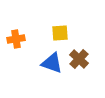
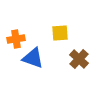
blue triangle: moved 19 px left, 5 px up
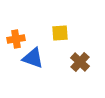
brown cross: moved 1 px right, 3 px down
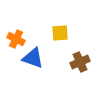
orange cross: rotated 36 degrees clockwise
brown cross: rotated 24 degrees clockwise
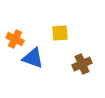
orange cross: moved 1 px left
brown cross: moved 2 px right, 2 px down
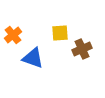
orange cross: moved 2 px left, 4 px up; rotated 24 degrees clockwise
brown cross: moved 15 px up
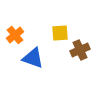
orange cross: moved 2 px right
brown cross: moved 2 px left, 1 px down
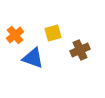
yellow square: moved 7 px left; rotated 12 degrees counterclockwise
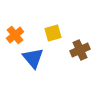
blue triangle: rotated 30 degrees clockwise
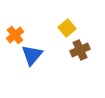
yellow square: moved 14 px right, 5 px up; rotated 24 degrees counterclockwise
blue triangle: moved 1 px left, 3 px up; rotated 20 degrees clockwise
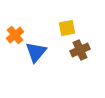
yellow square: rotated 30 degrees clockwise
blue triangle: moved 4 px right, 3 px up
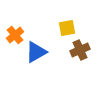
blue triangle: rotated 20 degrees clockwise
